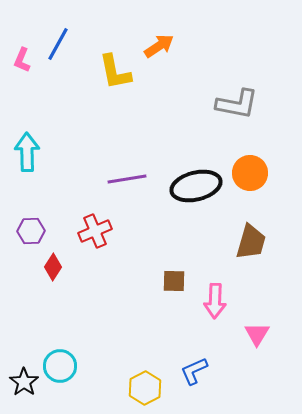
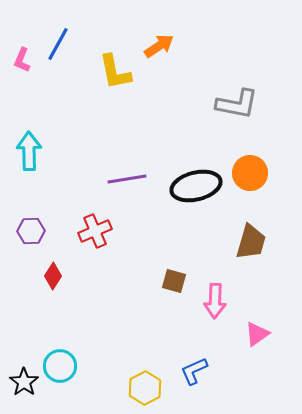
cyan arrow: moved 2 px right, 1 px up
red diamond: moved 9 px down
brown square: rotated 15 degrees clockwise
pink triangle: rotated 24 degrees clockwise
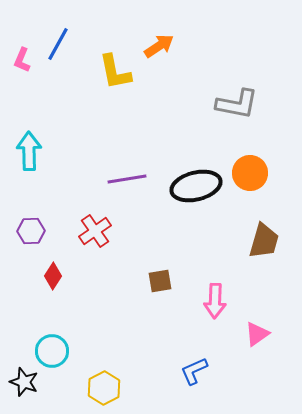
red cross: rotated 12 degrees counterclockwise
brown trapezoid: moved 13 px right, 1 px up
brown square: moved 14 px left; rotated 25 degrees counterclockwise
cyan circle: moved 8 px left, 15 px up
black star: rotated 16 degrees counterclockwise
yellow hexagon: moved 41 px left
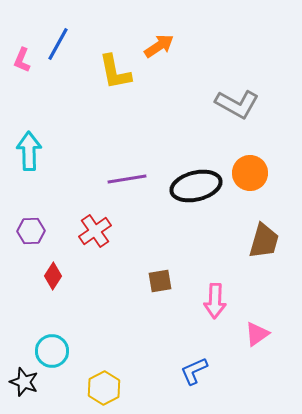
gray L-shape: rotated 18 degrees clockwise
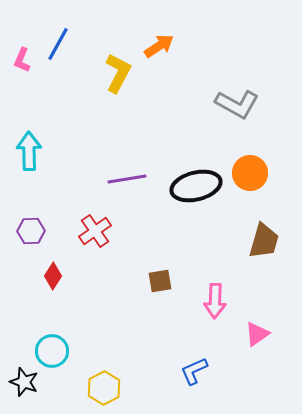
yellow L-shape: moved 3 px right, 1 px down; rotated 141 degrees counterclockwise
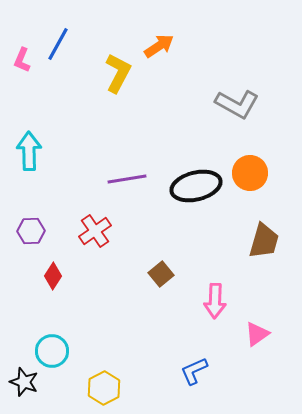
brown square: moved 1 px right, 7 px up; rotated 30 degrees counterclockwise
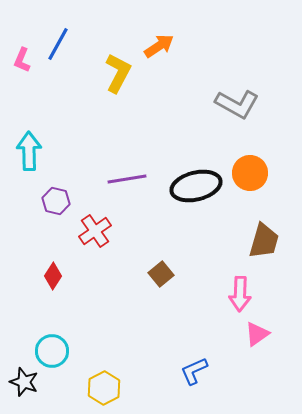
purple hexagon: moved 25 px right, 30 px up; rotated 16 degrees clockwise
pink arrow: moved 25 px right, 7 px up
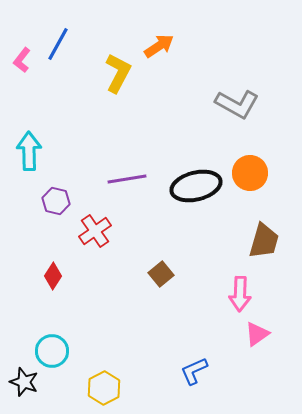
pink L-shape: rotated 15 degrees clockwise
